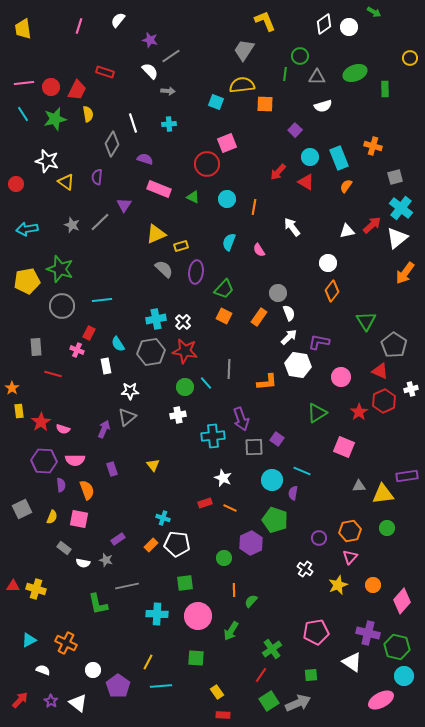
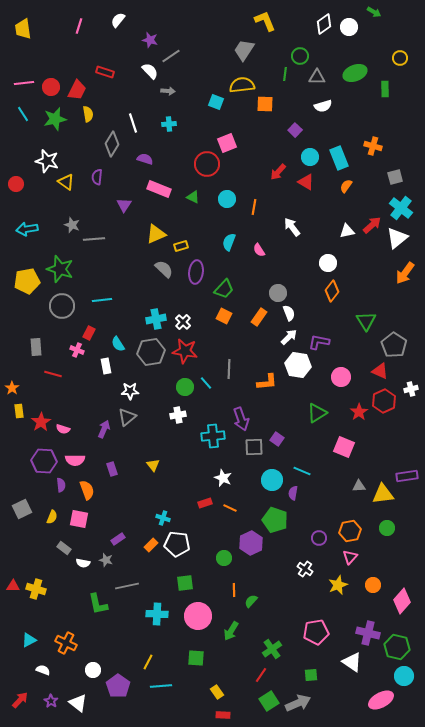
yellow circle at (410, 58): moved 10 px left
gray line at (100, 222): moved 6 px left, 17 px down; rotated 40 degrees clockwise
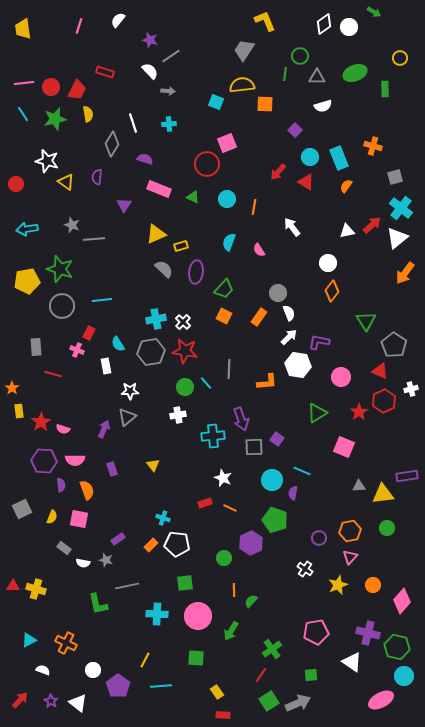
yellow line at (148, 662): moved 3 px left, 2 px up
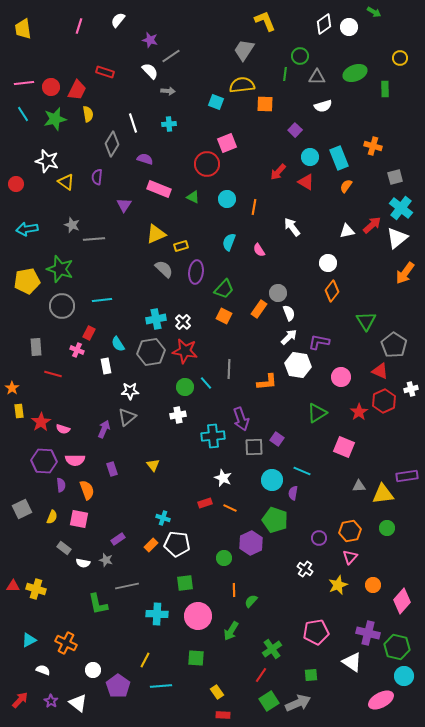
orange rectangle at (259, 317): moved 8 px up
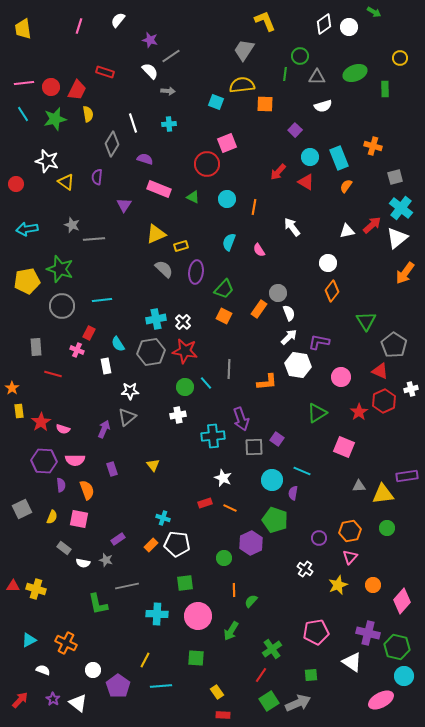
purple star at (51, 701): moved 2 px right, 2 px up
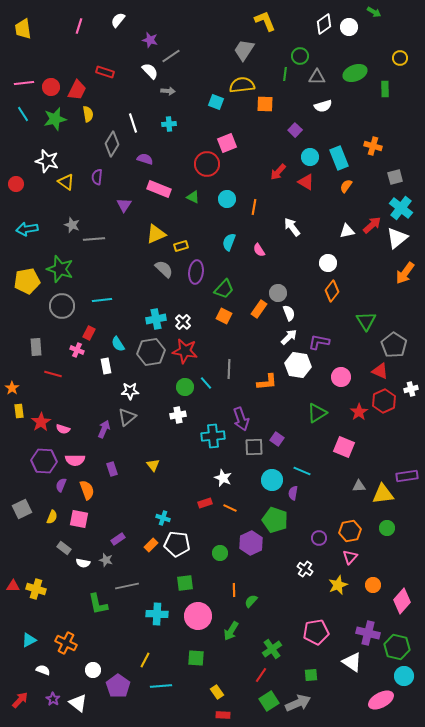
purple semicircle at (61, 485): rotated 152 degrees counterclockwise
green circle at (224, 558): moved 4 px left, 5 px up
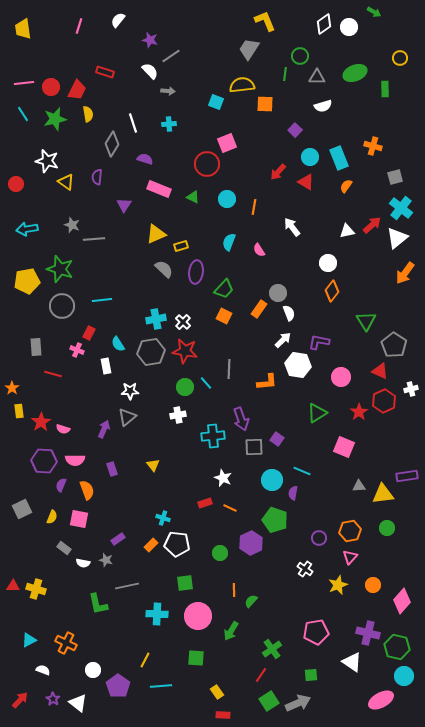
gray trapezoid at (244, 50): moved 5 px right, 1 px up
white arrow at (289, 337): moved 6 px left, 3 px down
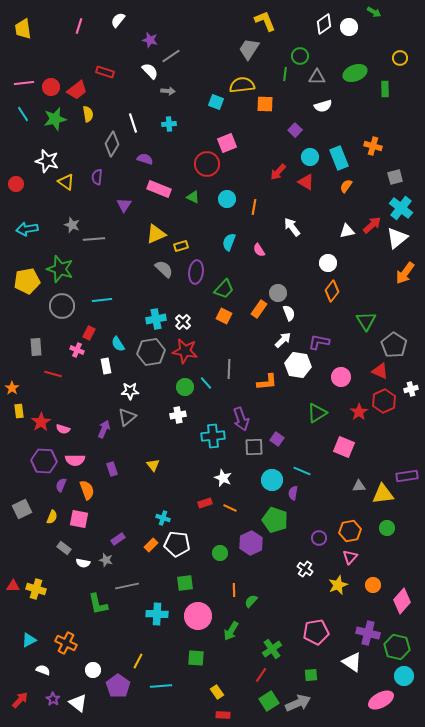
red trapezoid at (77, 90): rotated 25 degrees clockwise
yellow line at (145, 660): moved 7 px left, 1 px down
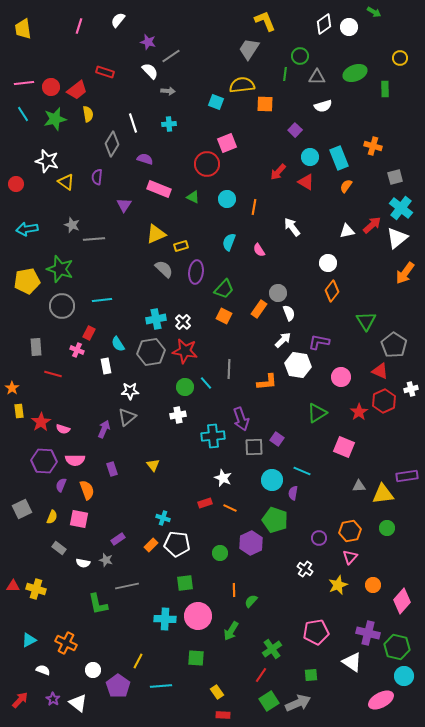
purple star at (150, 40): moved 2 px left, 2 px down
gray rectangle at (64, 548): moved 5 px left
cyan cross at (157, 614): moved 8 px right, 5 px down
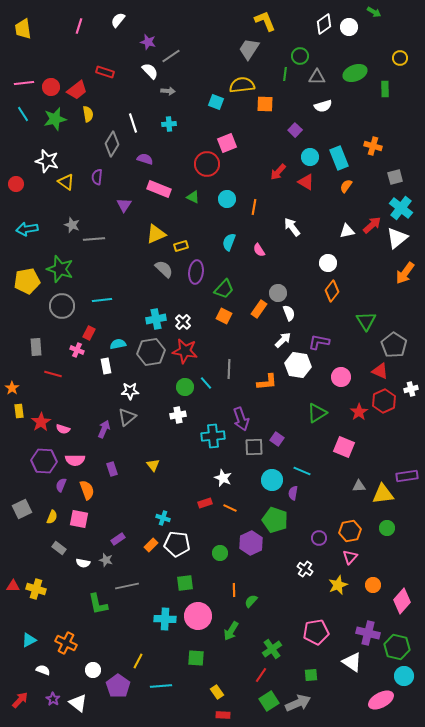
cyan semicircle at (118, 344): rotated 112 degrees clockwise
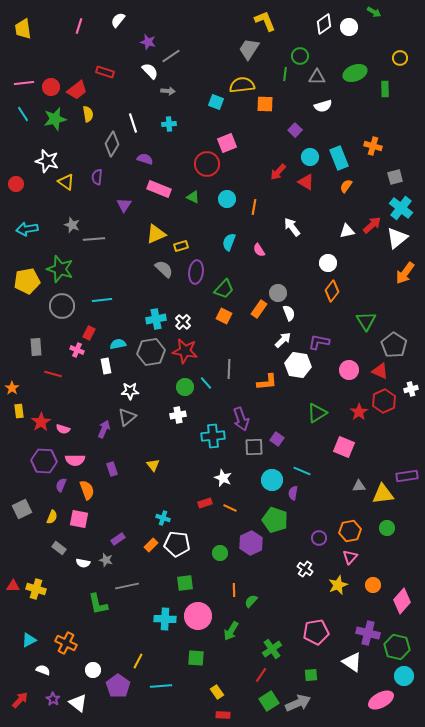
pink circle at (341, 377): moved 8 px right, 7 px up
